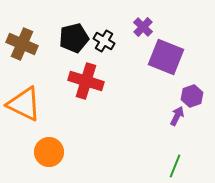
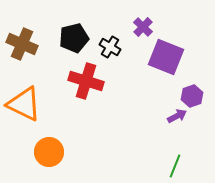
black cross: moved 6 px right, 6 px down
purple arrow: rotated 36 degrees clockwise
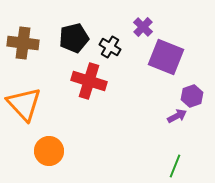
brown cross: moved 1 px right, 1 px up; rotated 16 degrees counterclockwise
red cross: moved 3 px right
orange triangle: rotated 21 degrees clockwise
orange circle: moved 1 px up
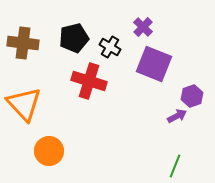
purple square: moved 12 px left, 7 px down
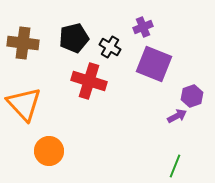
purple cross: rotated 24 degrees clockwise
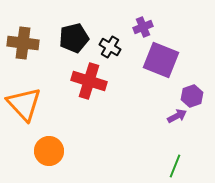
purple square: moved 7 px right, 4 px up
